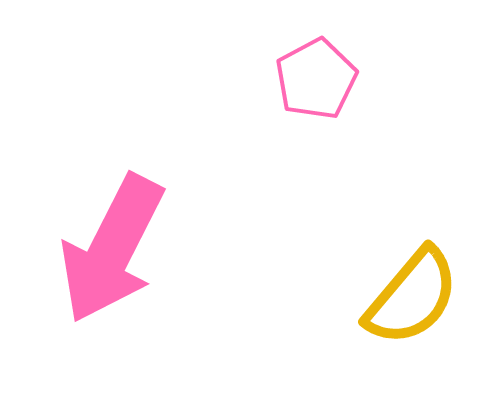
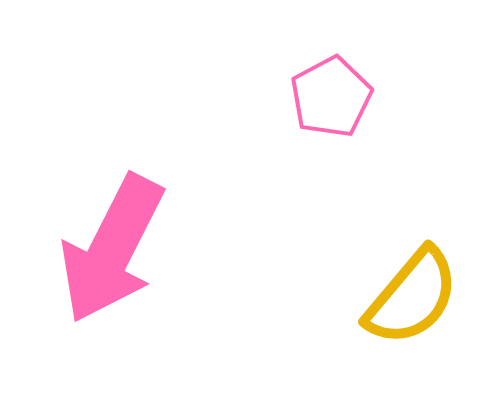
pink pentagon: moved 15 px right, 18 px down
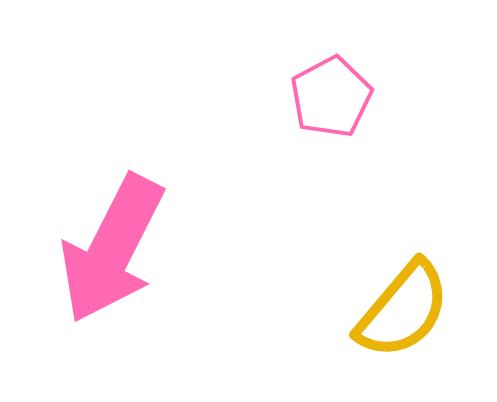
yellow semicircle: moved 9 px left, 13 px down
